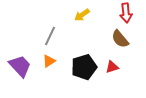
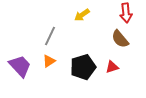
black pentagon: moved 1 px left
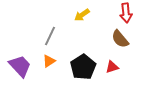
black pentagon: rotated 15 degrees counterclockwise
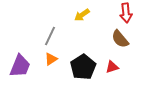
orange triangle: moved 2 px right, 2 px up
purple trapezoid: rotated 65 degrees clockwise
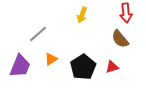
yellow arrow: rotated 35 degrees counterclockwise
gray line: moved 12 px left, 2 px up; rotated 24 degrees clockwise
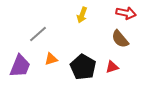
red arrow: rotated 72 degrees counterclockwise
orange triangle: rotated 16 degrees clockwise
black pentagon: rotated 10 degrees counterclockwise
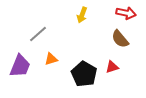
black pentagon: moved 1 px right, 7 px down
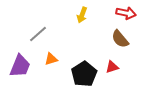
black pentagon: rotated 10 degrees clockwise
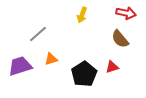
purple trapezoid: rotated 130 degrees counterclockwise
